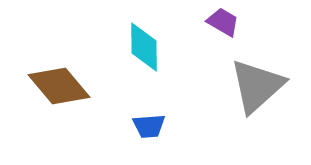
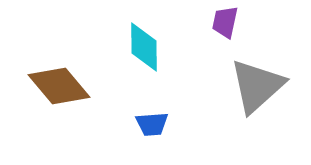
purple trapezoid: moved 2 px right; rotated 108 degrees counterclockwise
blue trapezoid: moved 3 px right, 2 px up
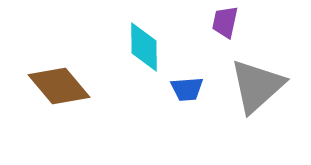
blue trapezoid: moved 35 px right, 35 px up
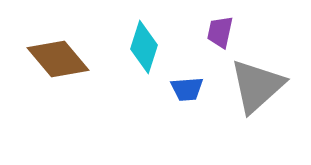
purple trapezoid: moved 5 px left, 10 px down
cyan diamond: rotated 18 degrees clockwise
brown diamond: moved 1 px left, 27 px up
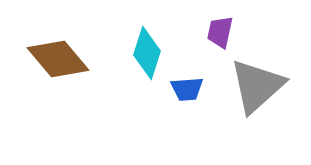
cyan diamond: moved 3 px right, 6 px down
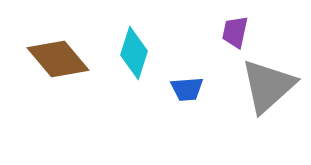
purple trapezoid: moved 15 px right
cyan diamond: moved 13 px left
gray triangle: moved 11 px right
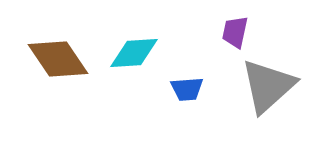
cyan diamond: rotated 69 degrees clockwise
brown diamond: rotated 6 degrees clockwise
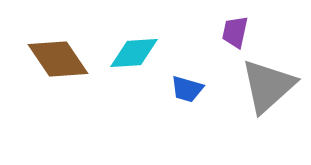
blue trapezoid: rotated 20 degrees clockwise
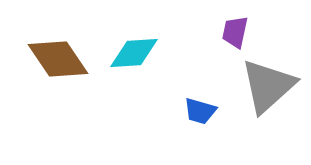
blue trapezoid: moved 13 px right, 22 px down
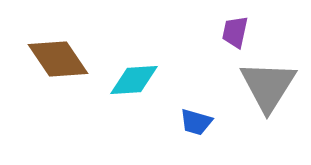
cyan diamond: moved 27 px down
gray triangle: rotated 16 degrees counterclockwise
blue trapezoid: moved 4 px left, 11 px down
